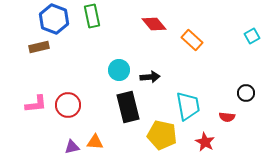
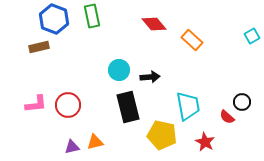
black circle: moved 4 px left, 9 px down
red semicircle: rotated 35 degrees clockwise
orange triangle: rotated 18 degrees counterclockwise
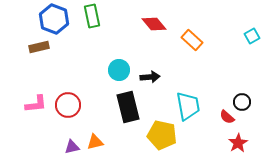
red star: moved 33 px right, 1 px down; rotated 12 degrees clockwise
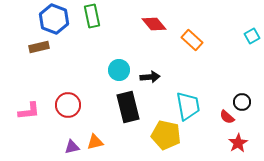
pink L-shape: moved 7 px left, 7 px down
yellow pentagon: moved 4 px right
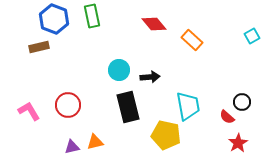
pink L-shape: rotated 115 degrees counterclockwise
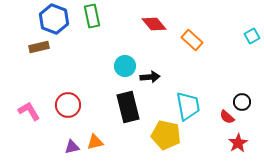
cyan circle: moved 6 px right, 4 px up
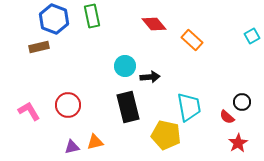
cyan trapezoid: moved 1 px right, 1 px down
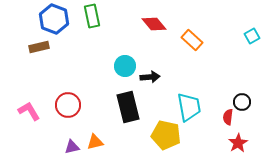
red semicircle: moved 1 px right; rotated 56 degrees clockwise
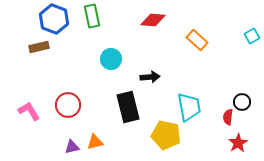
red diamond: moved 1 px left, 4 px up; rotated 45 degrees counterclockwise
orange rectangle: moved 5 px right
cyan circle: moved 14 px left, 7 px up
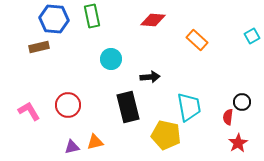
blue hexagon: rotated 16 degrees counterclockwise
